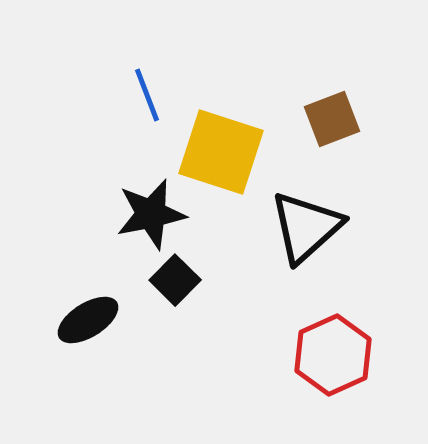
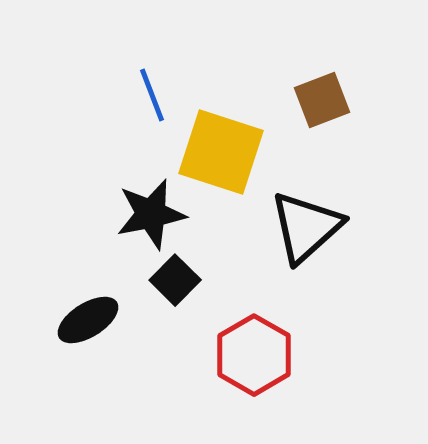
blue line: moved 5 px right
brown square: moved 10 px left, 19 px up
red hexagon: moved 79 px left; rotated 6 degrees counterclockwise
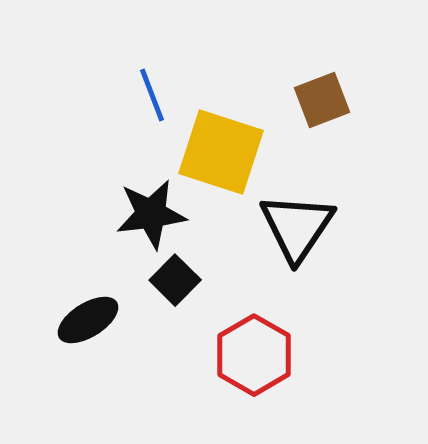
black star: rotated 4 degrees clockwise
black triangle: moved 9 px left; rotated 14 degrees counterclockwise
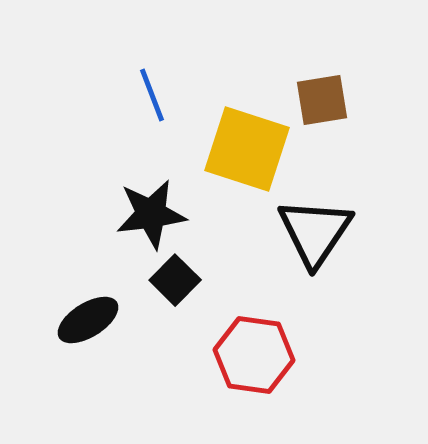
brown square: rotated 12 degrees clockwise
yellow square: moved 26 px right, 3 px up
black triangle: moved 18 px right, 5 px down
red hexagon: rotated 22 degrees counterclockwise
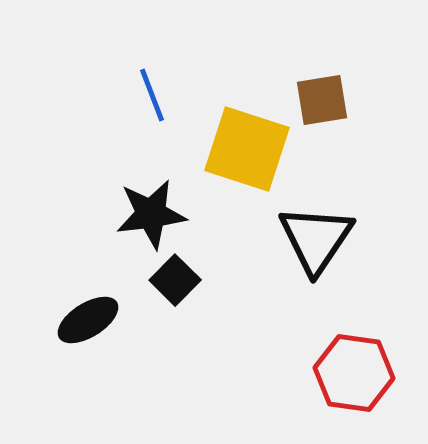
black triangle: moved 1 px right, 7 px down
red hexagon: moved 100 px right, 18 px down
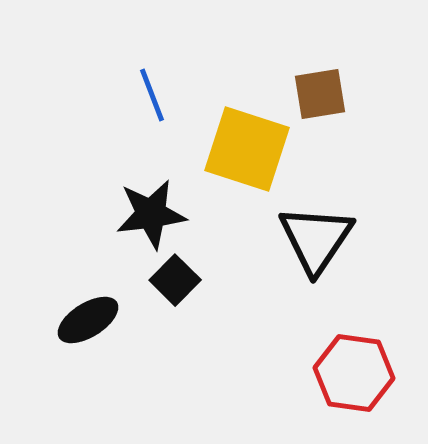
brown square: moved 2 px left, 6 px up
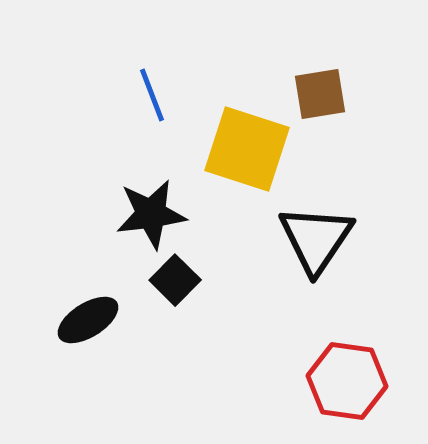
red hexagon: moved 7 px left, 8 px down
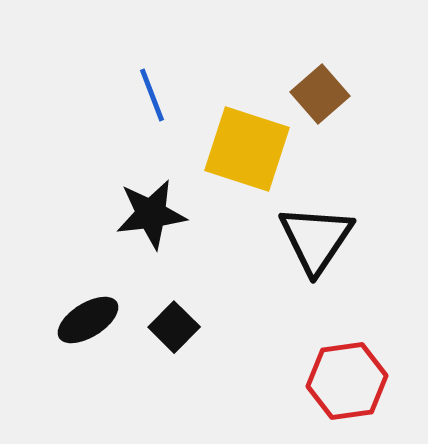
brown square: rotated 32 degrees counterclockwise
black square: moved 1 px left, 47 px down
red hexagon: rotated 16 degrees counterclockwise
